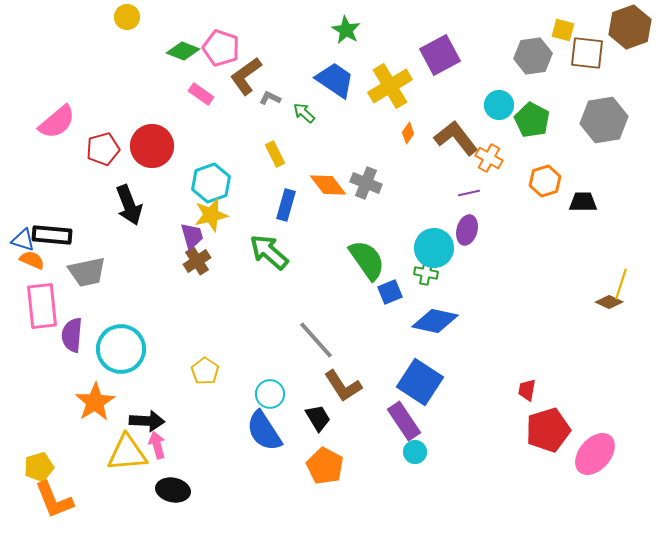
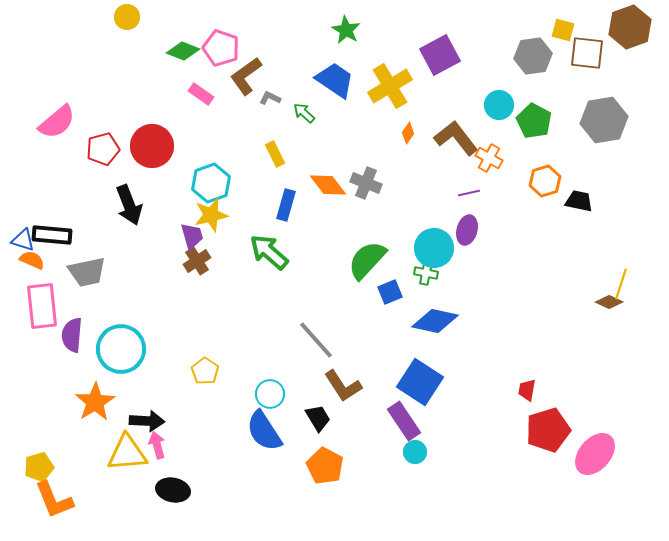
green pentagon at (532, 120): moved 2 px right, 1 px down
black trapezoid at (583, 202): moved 4 px left, 1 px up; rotated 12 degrees clockwise
green semicircle at (367, 260): rotated 102 degrees counterclockwise
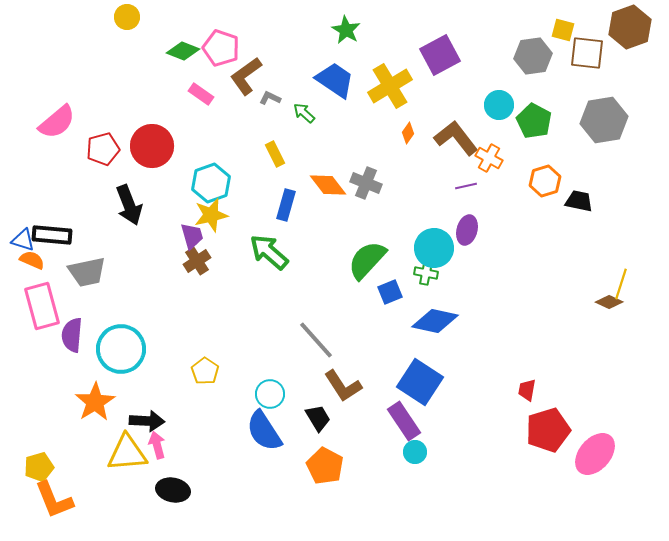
purple line at (469, 193): moved 3 px left, 7 px up
pink rectangle at (42, 306): rotated 9 degrees counterclockwise
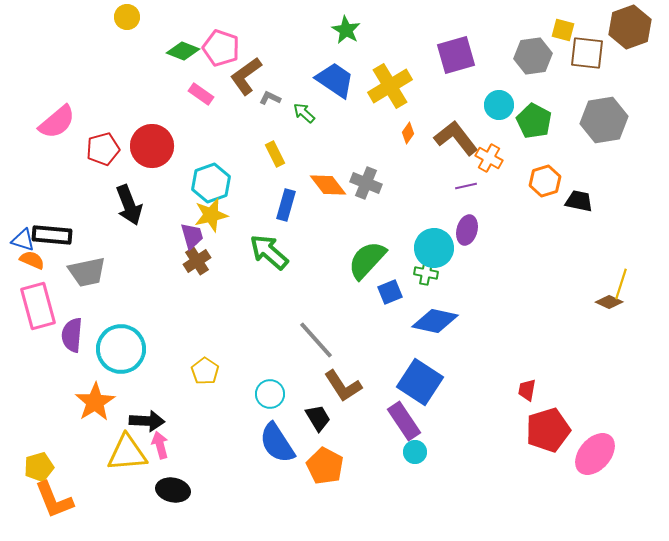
purple square at (440, 55): moved 16 px right; rotated 12 degrees clockwise
pink rectangle at (42, 306): moved 4 px left
blue semicircle at (264, 431): moved 13 px right, 12 px down
pink arrow at (157, 445): moved 3 px right
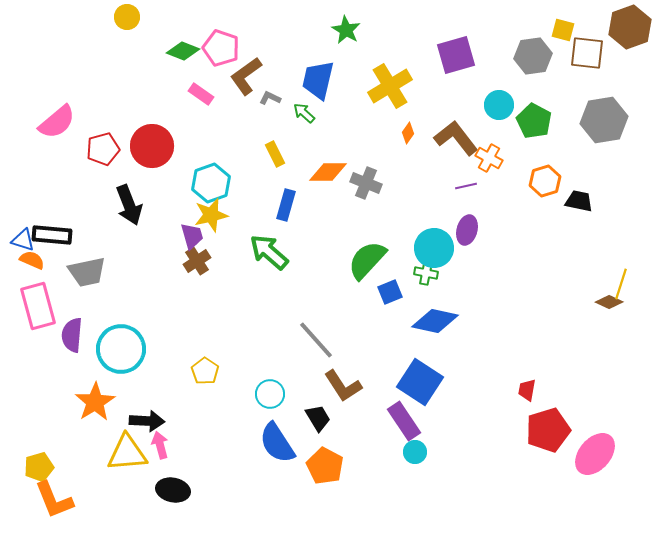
blue trapezoid at (335, 80): moved 17 px left; rotated 111 degrees counterclockwise
orange diamond at (328, 185): moved 13 px up; rotated 51 degrees counterclockwise
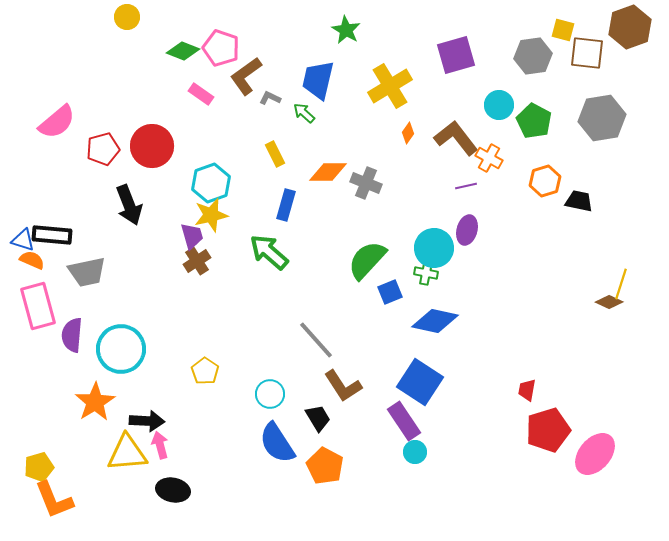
gray hexagon at (604, 120): moved 2 px left, 2 px up
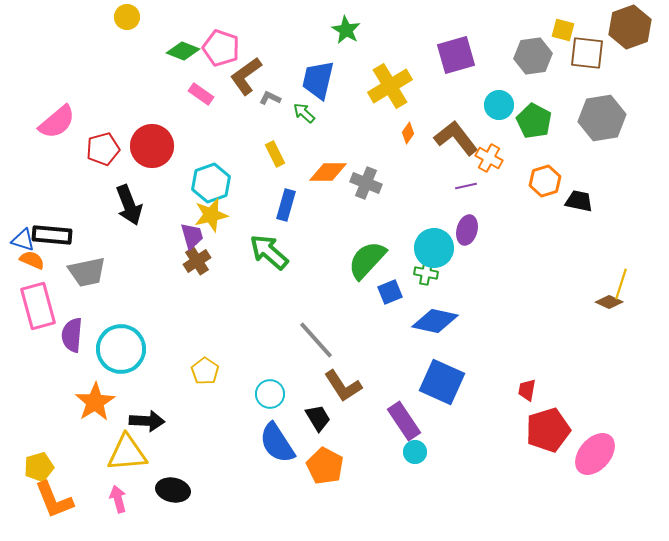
blue square at (420, 382): moved 22 px right; rotated 9 degrees counterclockwise
pink arrow at (160, 445): moved 42 px left, 54 px down
